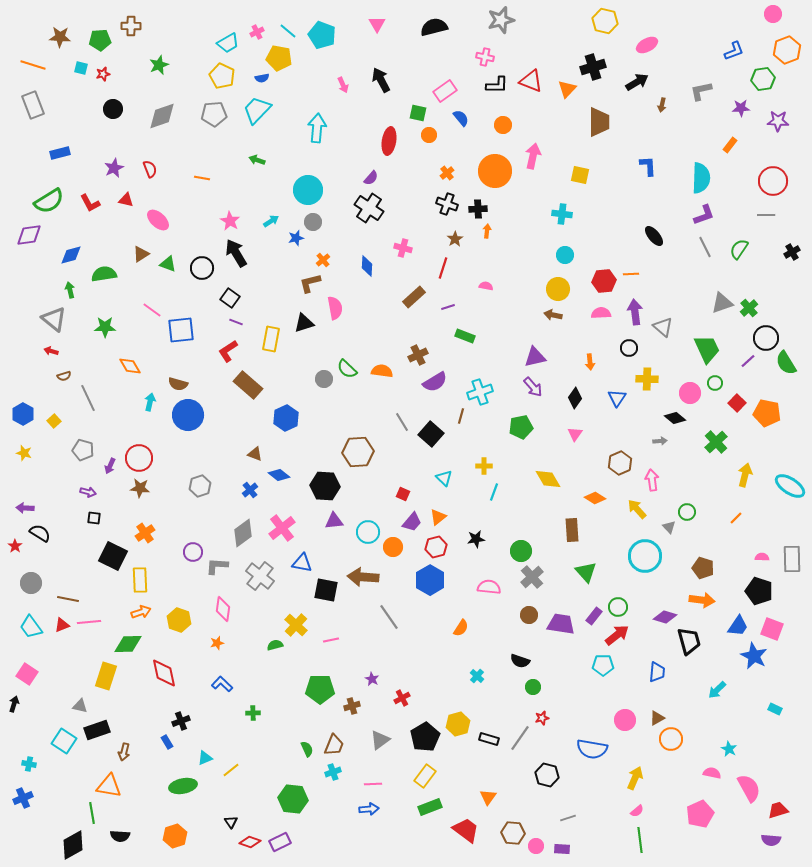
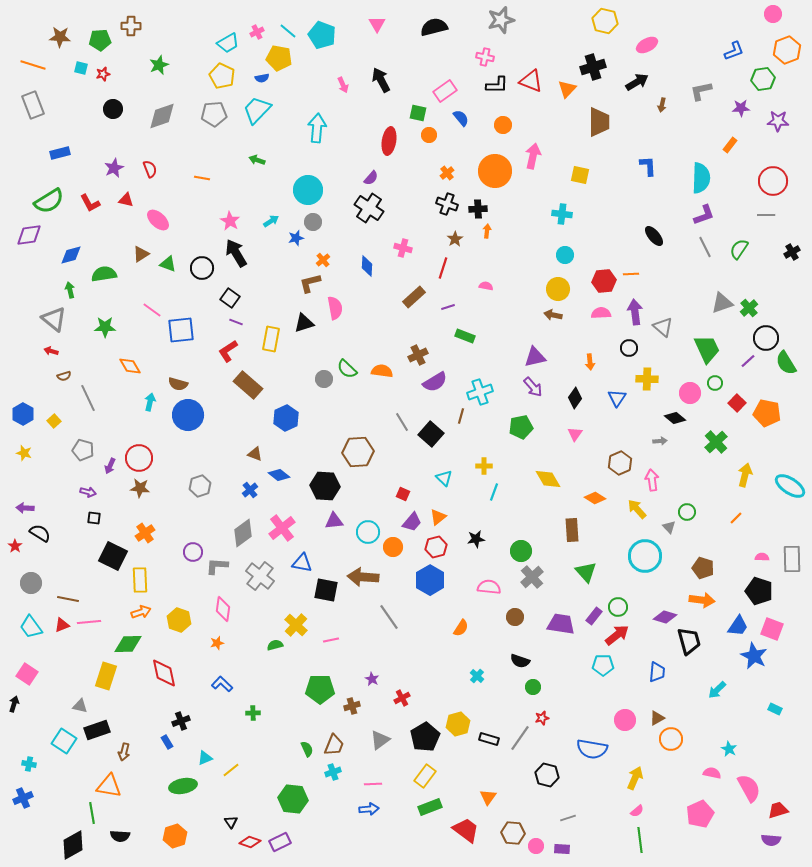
brown circle at (529, 615): moved 14 px left, 2 px down
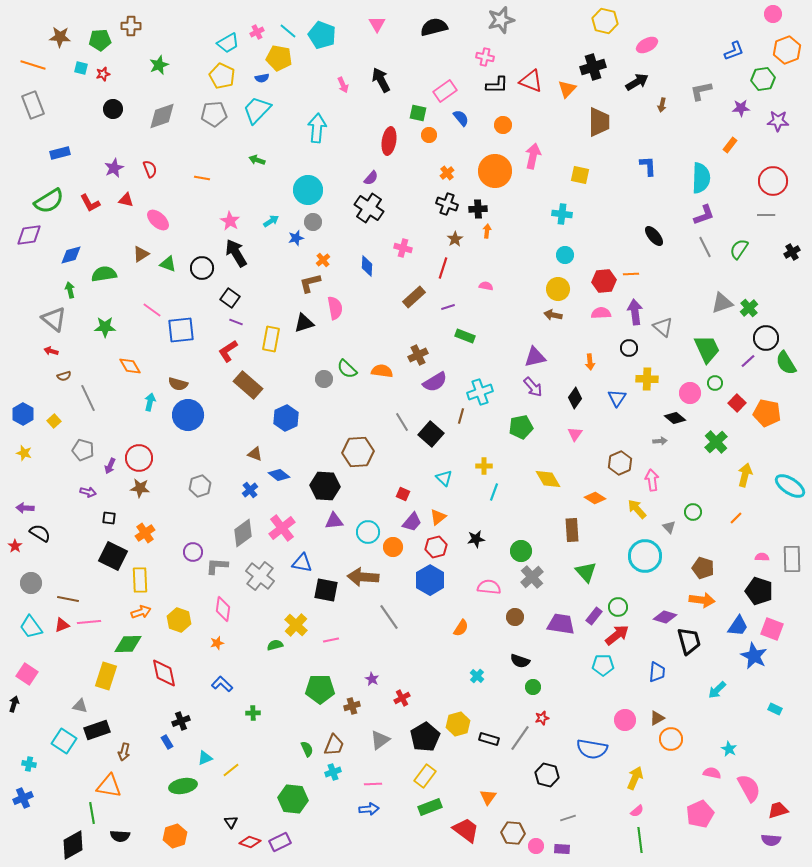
green circle at (687, 512): moved 6 px right
black square at (94, 518): moved 15 px right
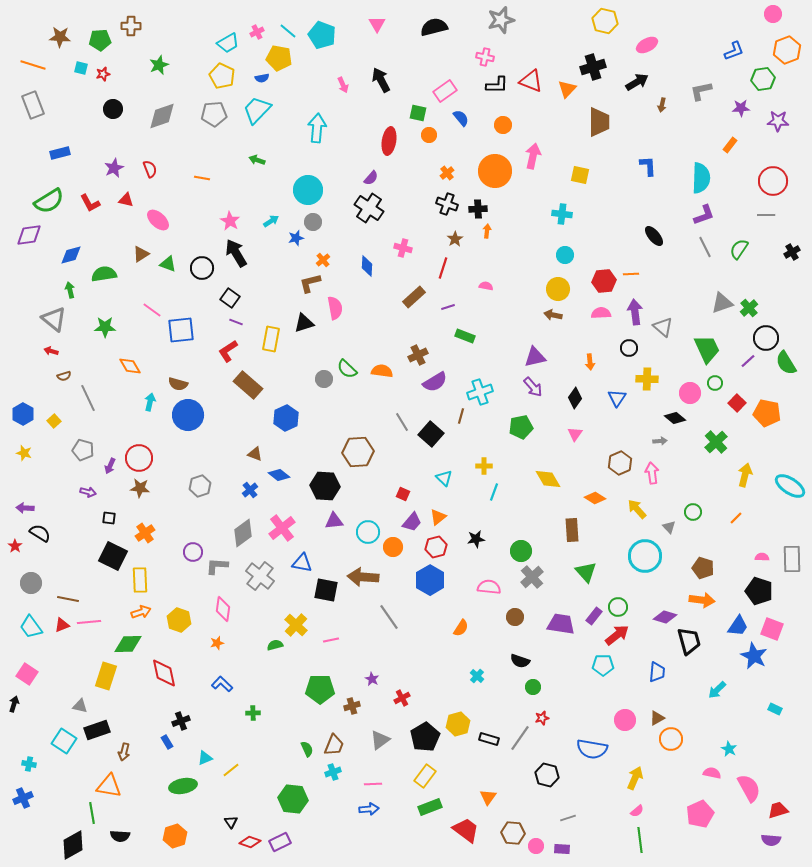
pink arrow at (652, 480): moved 7 px up
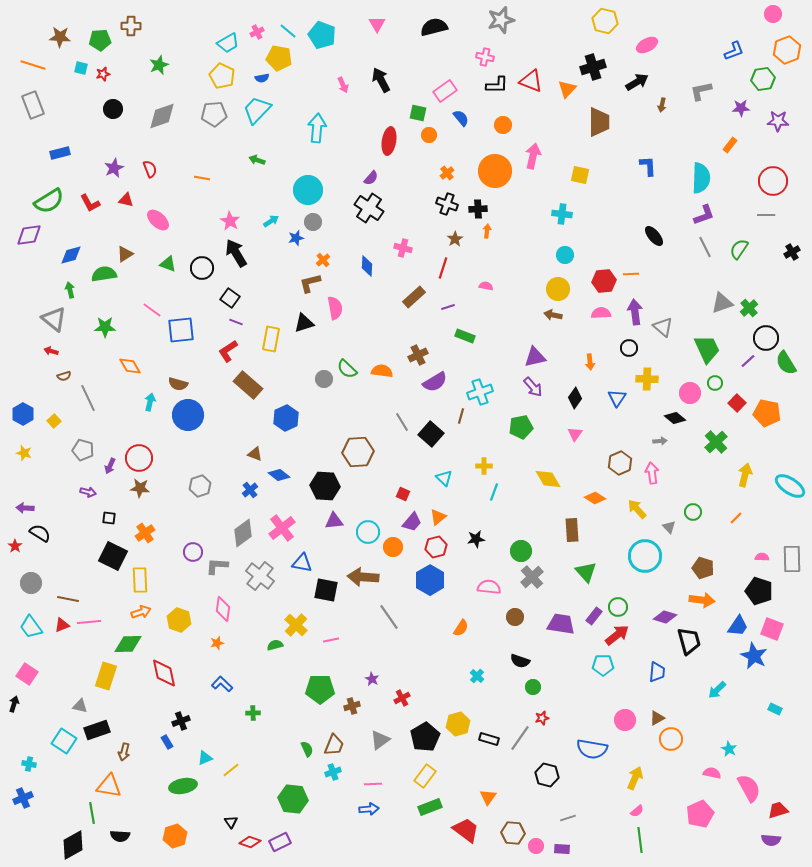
brown triangle at (141, 254): moved 16 px left
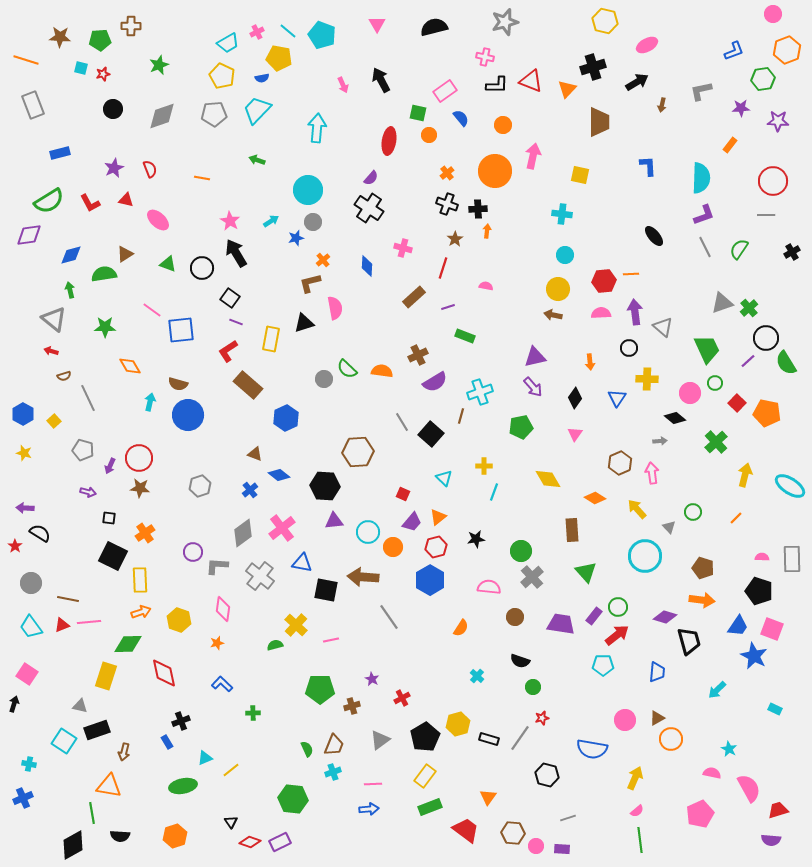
gray star at (501, 20): moved 4 px right, 2 px down
orange line at (33, 65): moved 7 px left, 5 px up
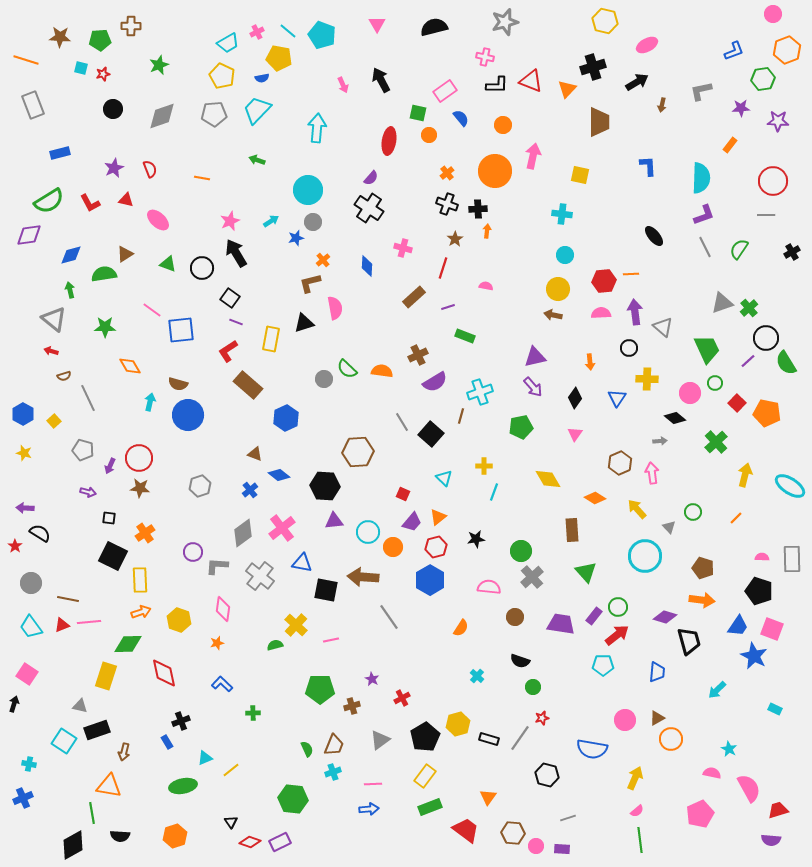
pink star at (230, 221): rotated 18 degrees clockwise
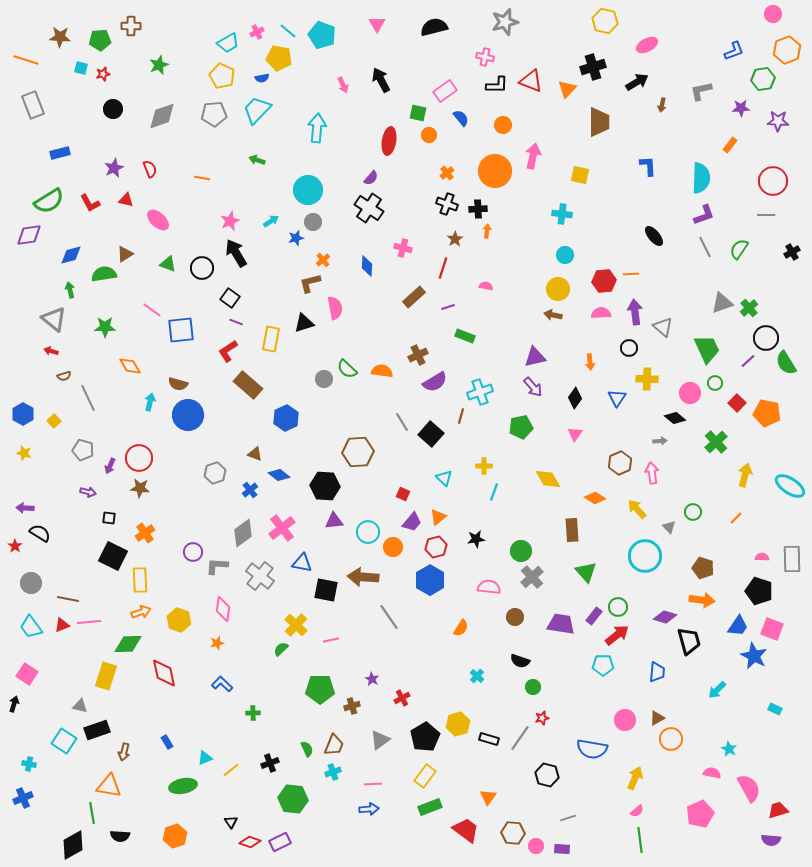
gray hexagon at (200, 486): moved 15 px right, 13 px up
green semicircle at (275, 645): moved 6 px right, 4 px down; rotated 28 degrees counterclockwise
black cross at (181, 721): moved 89 px right, 42 px down
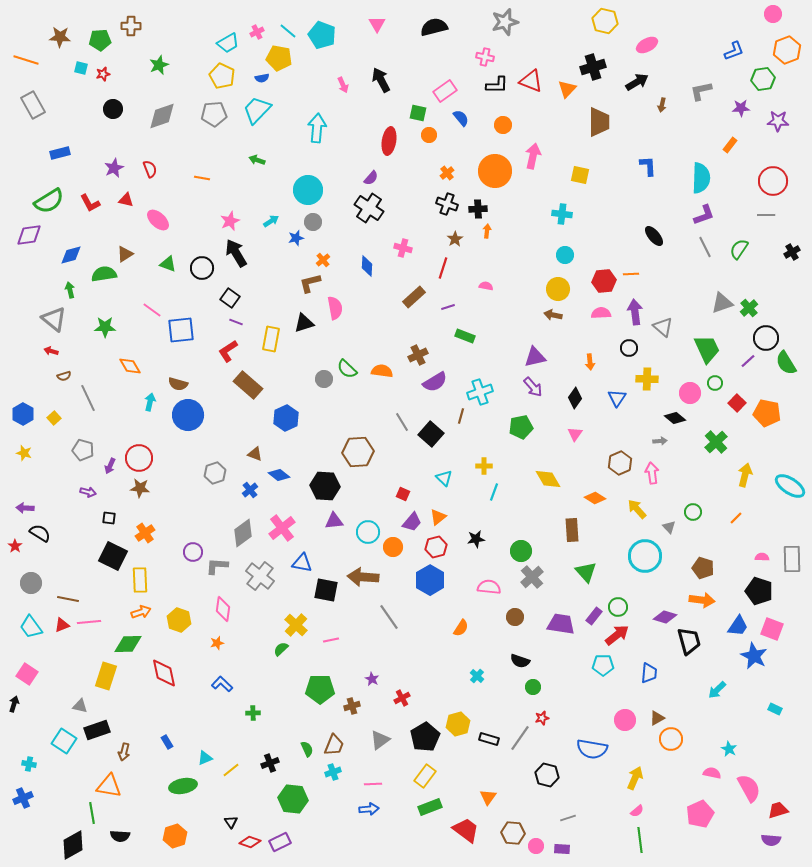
gray rectangle at (33, 105): rotated 8 degrees counterclockwise
yellow square at (54, 421): moved 3 px up
blue trapezoid at (657, 672): moved 8 px left, 1 px down
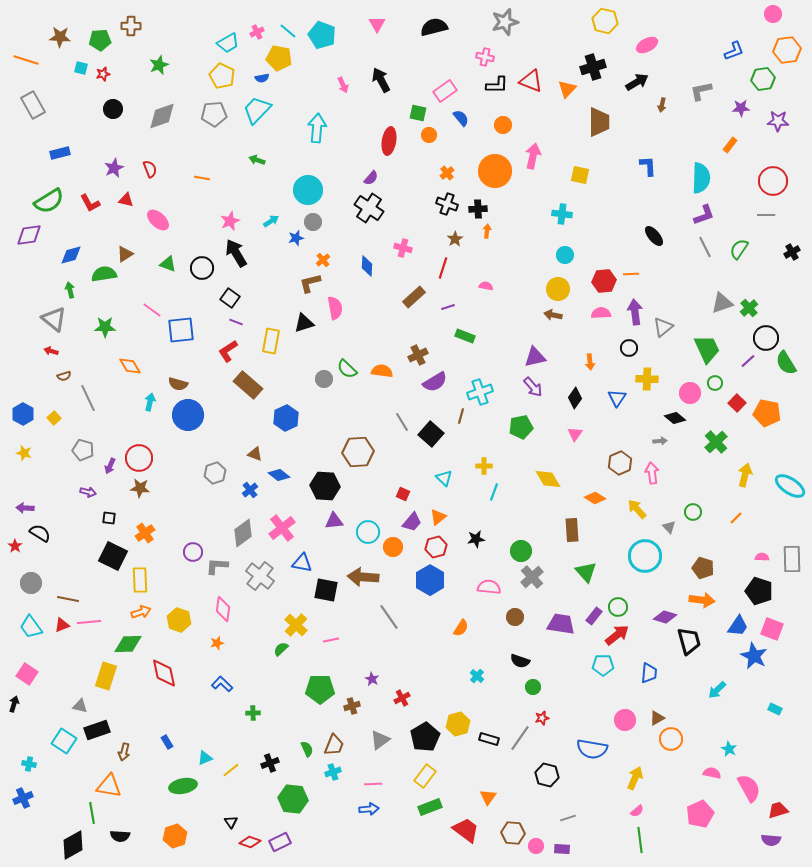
orange hexagon at (787, 50): rotated 12 degrees clockwise
gray triangle at (663, 327): rotated 40 degrees clockwise
yellow rectangle at (271, 339): moved 2 px down
